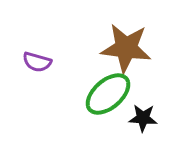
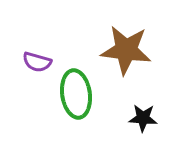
brown star: moved 2 px down
green ellipse: moved 32 px left; rotated 57 degrees counterclockwise
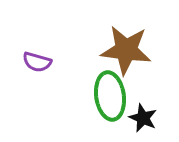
green ellipse: moved 34 px right, 2 px down
black star: rotated 20 degrees clockwise
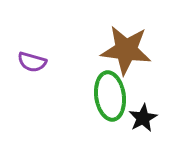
purple semicircle: moved 5 px left
black star: rotated 20 degrees clockwise
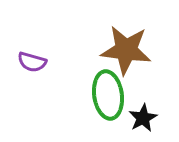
green ellipse: moved 2 px left, 1 px up
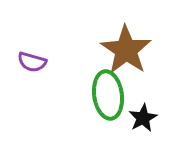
brown star: rotated 27 degrees clockwise
